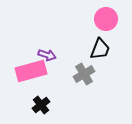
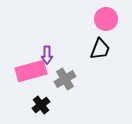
purple arrow: rotated 72 degrees clockwise
gray cross: moved 19 px left, 5 px down
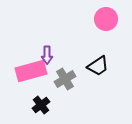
black trapezoid: moved 2 px left, 17 px down; rotated 35 degrees clockwise
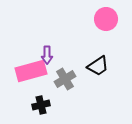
black cross: rotated 24 degrees clockwise
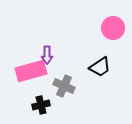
pink circle: moved 7 px right, 9 px down
black trapezoid: moved 2 px right, 1 px down
gray cross: moved 1 px left, 7 px down; rotated 35 degrees counterclockwise
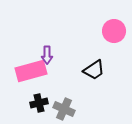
pink circle: moved 1 px right, 3 px down
black trapezoid: moved 6 px left, 3 px down
gray cross: moved 23 px down
black cross: moved 2 px left, 2 px up
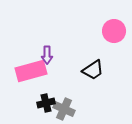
black trapezoid: moved 1 px left
black cross: moved 7 px right
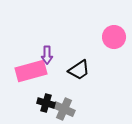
pink circle: moved 6 px down
black trapezoid: moved 14 px left
black cross: rotated 30 degrees clockwise
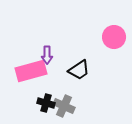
gray cross: moved 3 px up
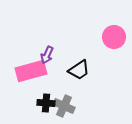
purple arrow: rotated 24 degrees clockwise
black cross: rotated 12 degrees counterclockwise
